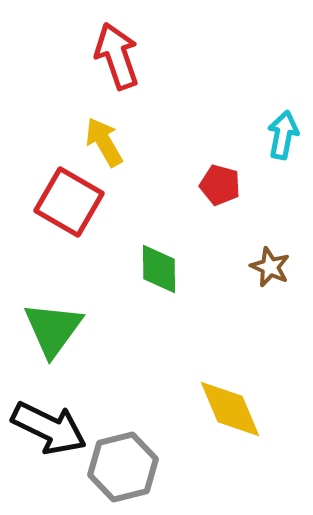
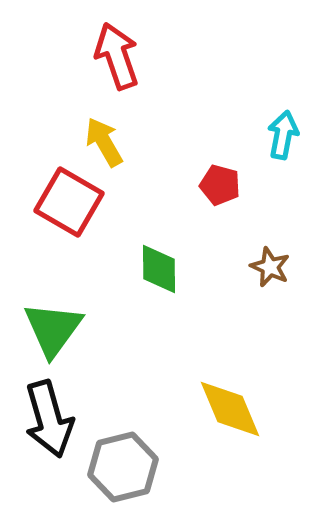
black arrow: moved 9 px up; rotated 48 degrees clockwise
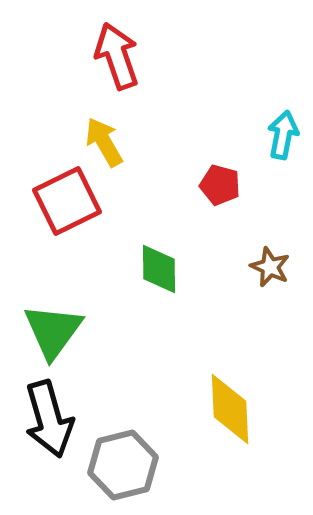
red square: moved 2 px left, 1 px up; rotated 34 degrees clockwise
green triangle: moved 2 px down
yellow diamond: rotated 20 degrees clockwise
gray hexagon: moved 2 px up
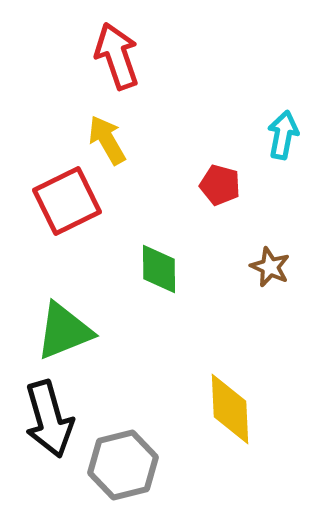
yellow arrow: moved 3 px right, 2 px up
green triangle: moved 11 px right; rotated 32 degrees clockwise
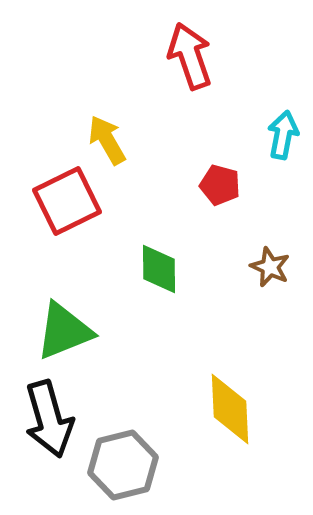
red arrow: moved 73 px right
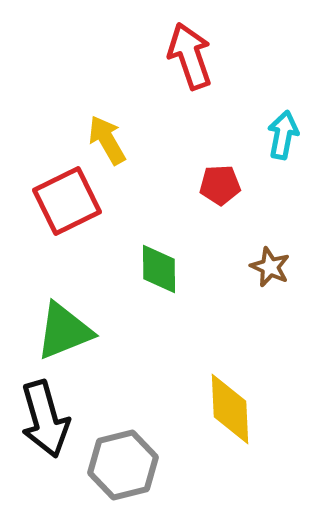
red pentagon: rotated 18 degrees counterclockwise
black arrow: moved 4 px left
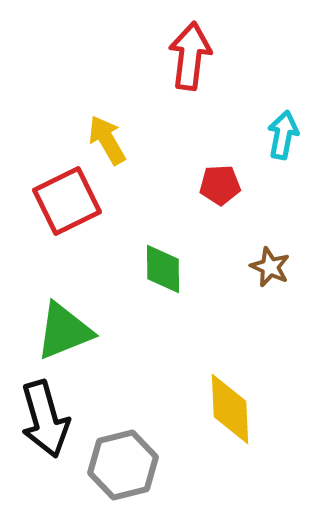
red arrow: rotated 26 degrees clockwise
green diamond: moved 4 px right
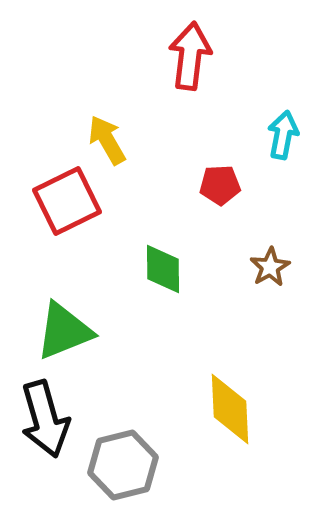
brown star: rotated 18 degrees clockwise
